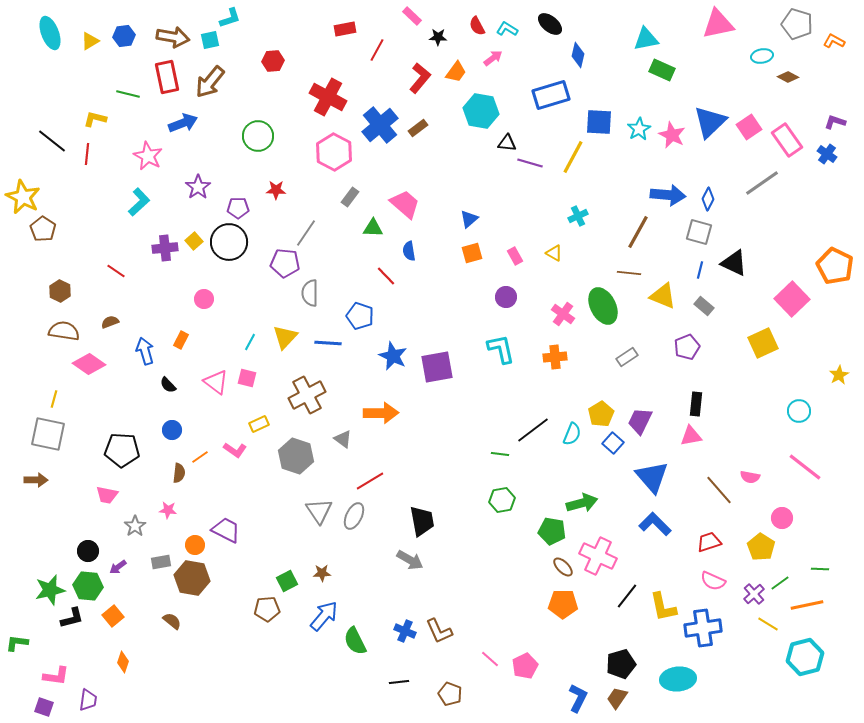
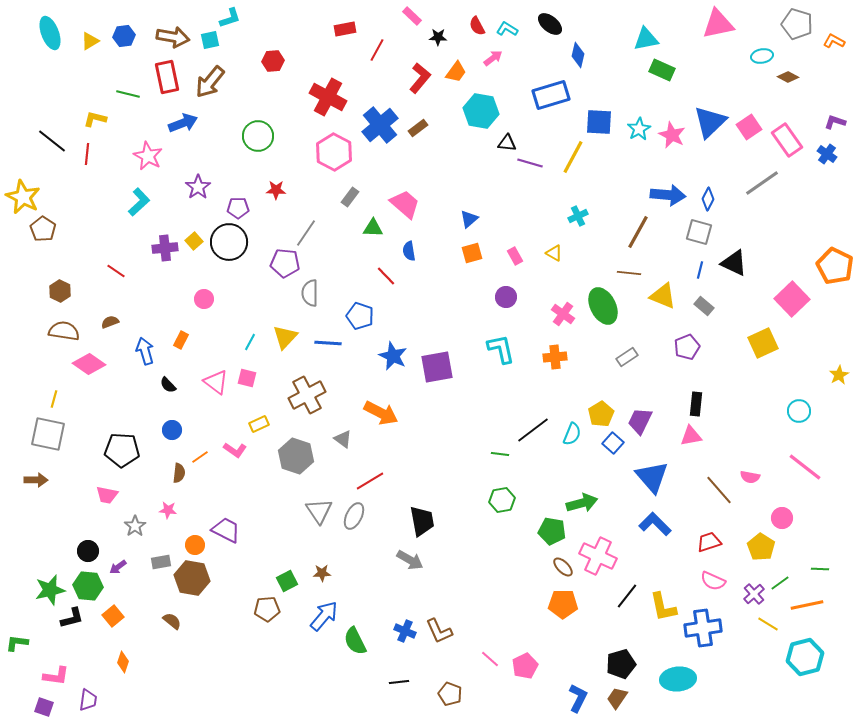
orange arrow at (381, 413): rotated 28 degrees clockwise
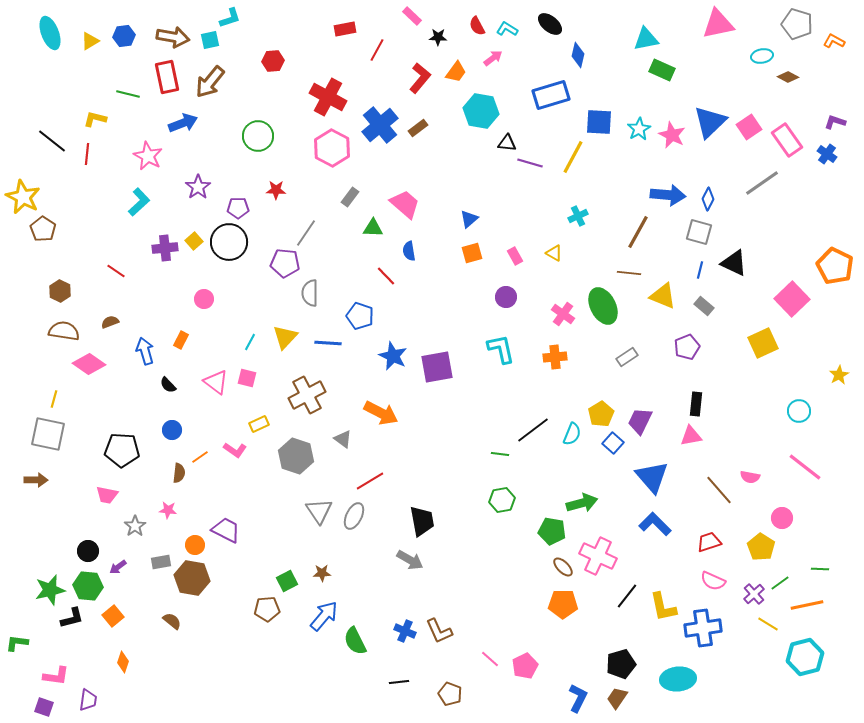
pink hexagon at (334, 152): moved 2 px left, 4 px up
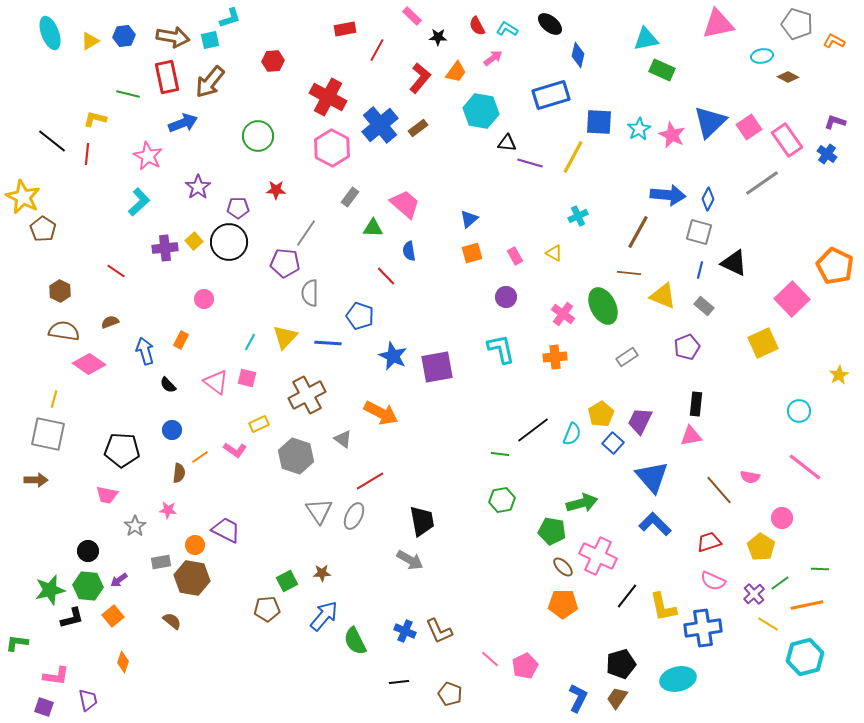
purple arrow at (118, 567): moved 1 px right, 13 px down
cyan ellipse at (678, 679): rotated 8 degrees counterclockwise
purple trapezoid at (88, 700): rotated 20 degrees counterclockwise
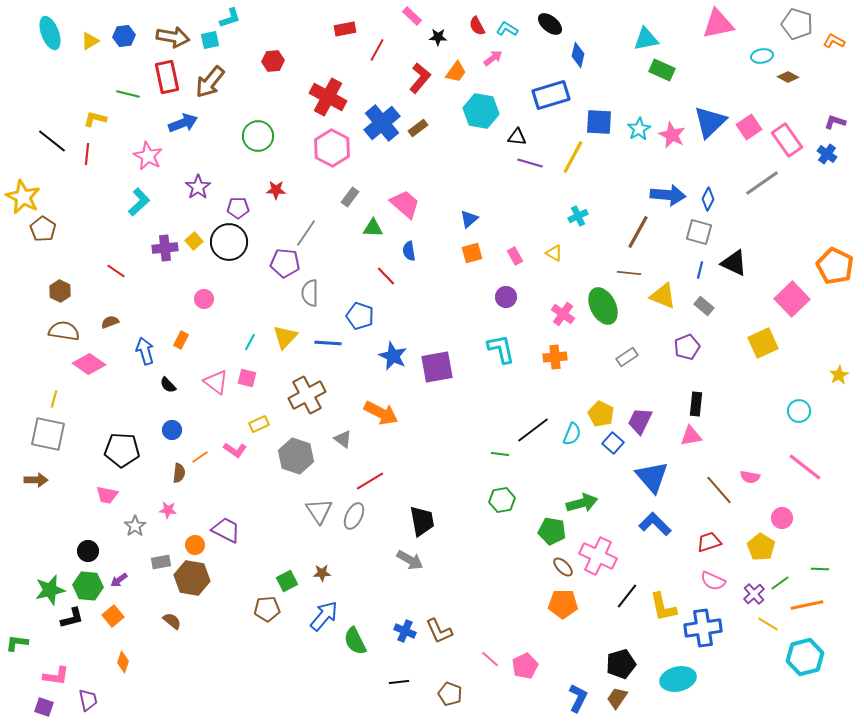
blue cross at (380, 125): moved 2 px right, 2 px up
black triangle at (507, 143): moved 10 px right, 6 px up
yellow pentagon at (601, 414): rotated 15 degrees counterclockwise
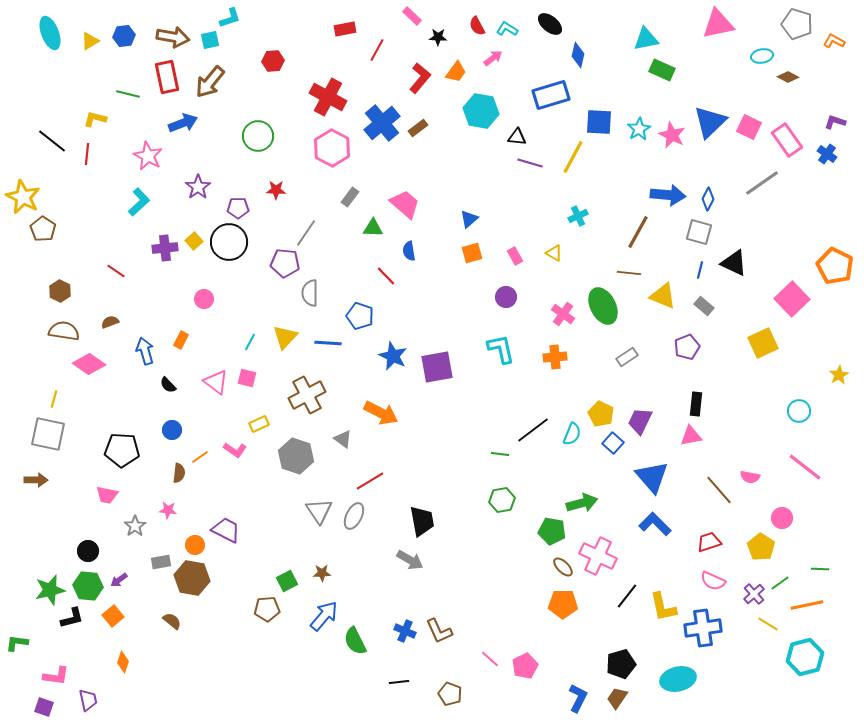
pink square at (749, 127): rotated 30 degrees counterclockwise
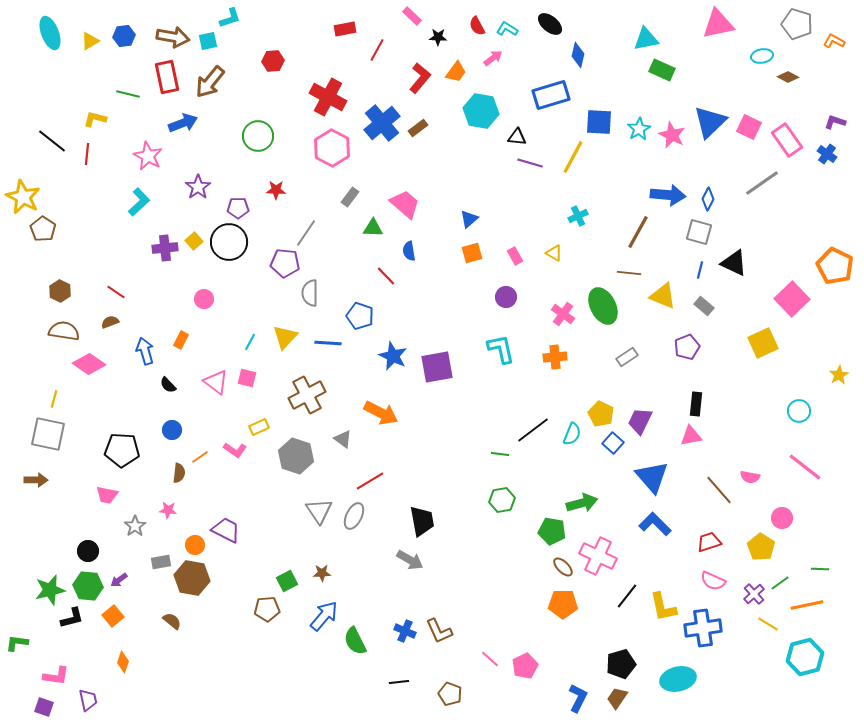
cyan square at (210, 40): moved 2 px left, 1 px down
red line at (116, 271): moved 21 px down
yellow rectangle at (259, 424): moved 3 px down
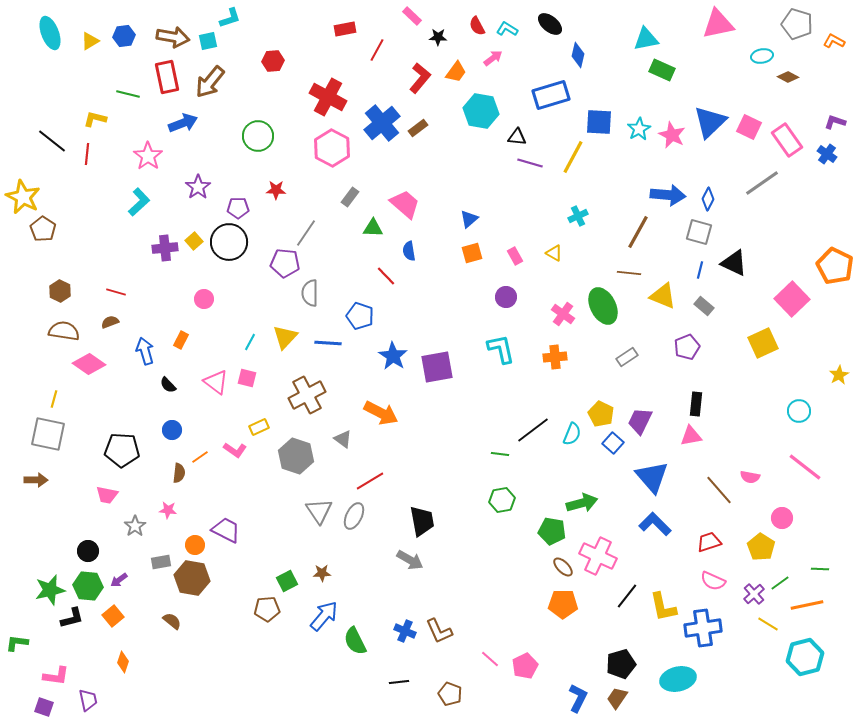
pink star at (148, 156): rotated 8 degrees clockwise
red line at (116, 292): rotated 18 degrees counterclockwise
blue star at (393, 356): rotated 8 degrees clockwise
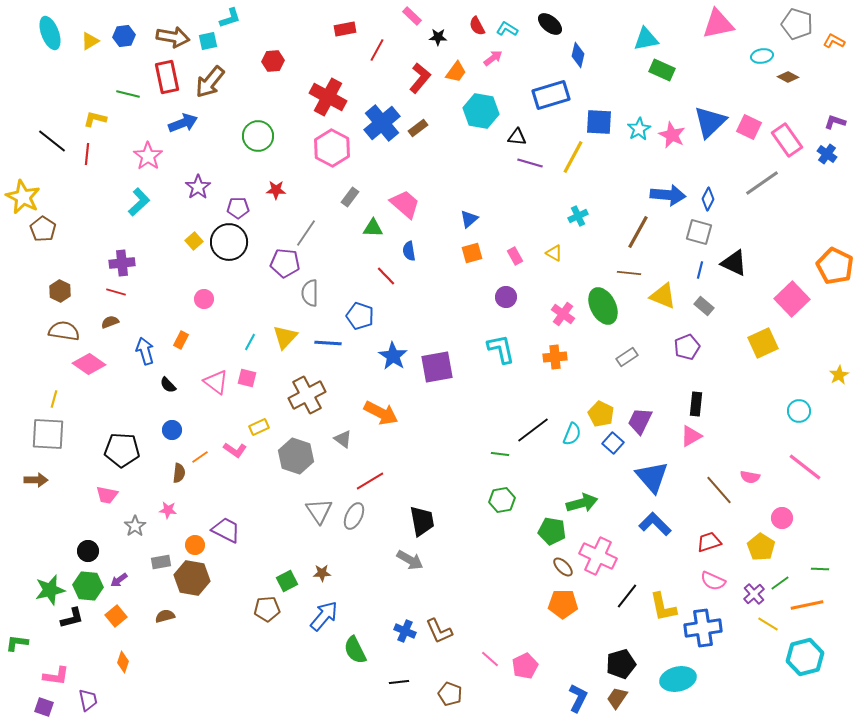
purple cross at (165, 248): moved 43 px left, 15 px down
gray square at (48, 434): rotated 9 degrees counterclockwise
pink triangle at (691, 436): rotated 20 degrees counterclockwise
orange square at (113, 616): moved 3 px right
brown semicircle at (172, 621): moved 7 px left, 5 px up; rotated 54 degrees counterclockwise
green semicircle at (355, 641): moved 9 px down
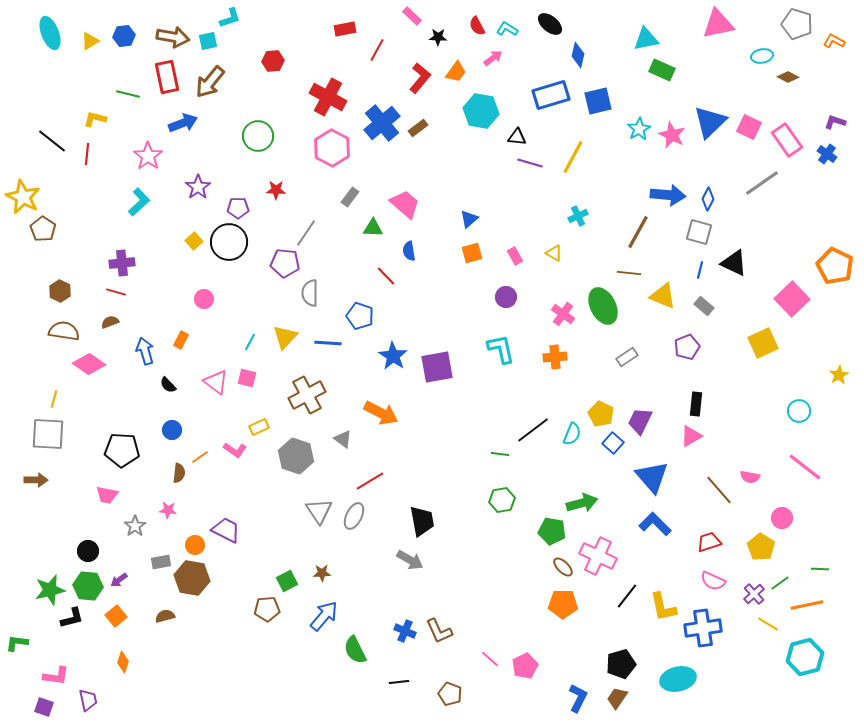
blue square at (599, 122): moved 1 px left, 21 px up; rotated 16 degrees counterclockwise
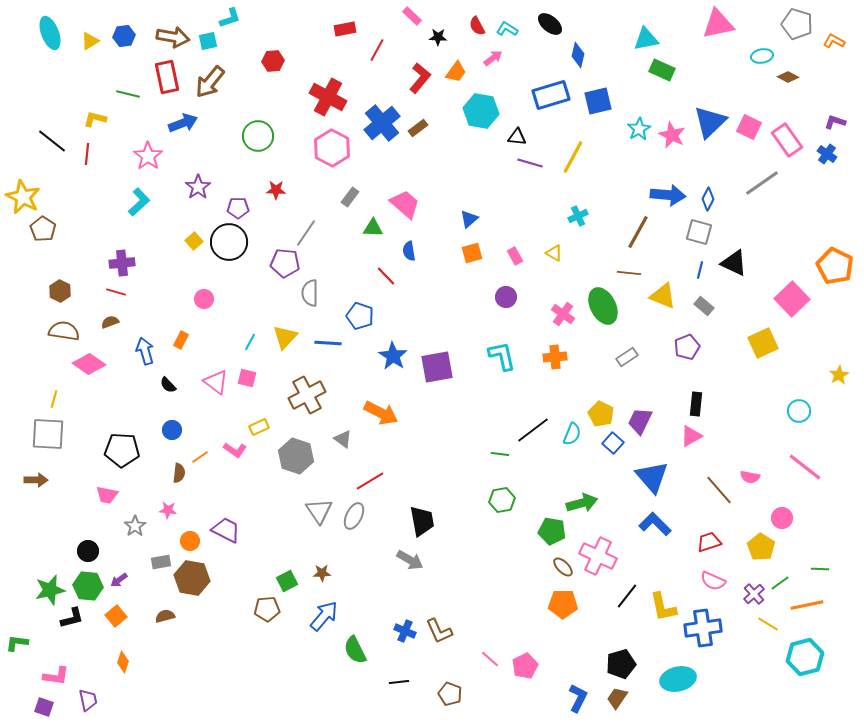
cyan L-shape at (501, 349): moved 1 px right, 7 px down
orange circle at (195, 545): moved 5 px left, 4 px up
